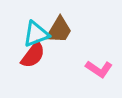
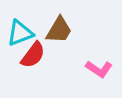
cyan triangle: moved 16 px left, 1 px up
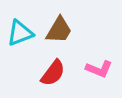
red semicircle: moved 20 px right, 18 px down
pink L-shape: rotated 12 degrees counterclockwise
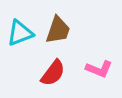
brown trapezoid: moved 1 px left; rotated 12 degrees counterclockwise
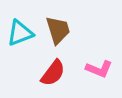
brown trapezoid: rotated 36 degrees counterclockwise
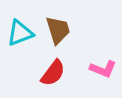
pink L-shape: moved 4 px right
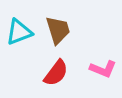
cyan triangle: moved 1 px left, 1 px up
red semicircle: moved 3 px right
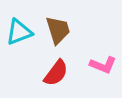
pink L-shape: moved 4 px up
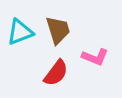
cyan triangle: moved 1 px right
pink L-shape: moved 8 px left, 8 px up
